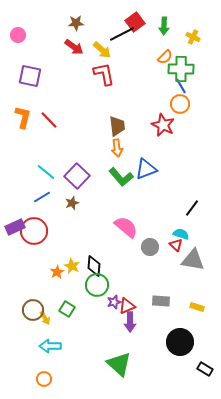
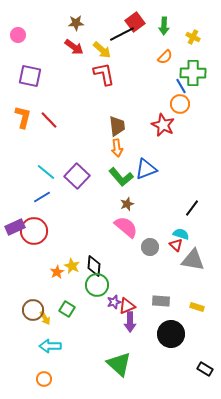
green cross at (181, 69): moved 12 px right, 4 px down
brown star at (72, 203): moved 55 px right, 1 px down
black circle at (180, 342): moved 9 px left, 8 px up
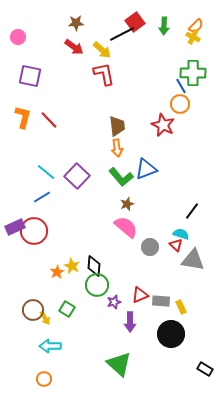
pink circle at (18, 35): moved 2 px down
orange semicircle at (165, 57): moved 31 px right, 31 px up
black line at (192, 208): moved 3 px down
red triangle at (127, 306): moved 13 px right, 11 px up
yellow rectangle at (197, 307): moved 16 px left; rotated 48 degrees clockwise
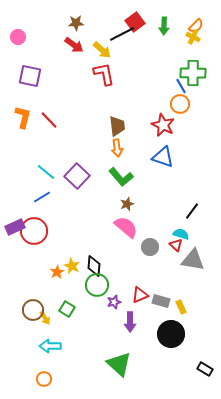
red arrow at (74, 47): moved 2 px up
blue triangle at (146, 169): moved 17 px right, 12 px up; rotated 40 degrees clockwise
gray rectangle at (161, 301): rotated 12 degrees clockwise
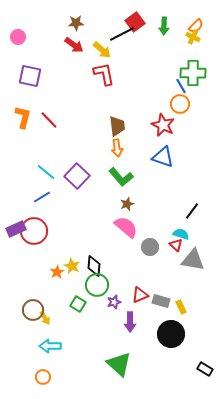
purple rectangle at (15, 227): moved 1 px right, 2 px down
green square at (67, 309): moved 11 px right, 5 px up
orange circle at (44, 379): moved 1 px left, 2 px up
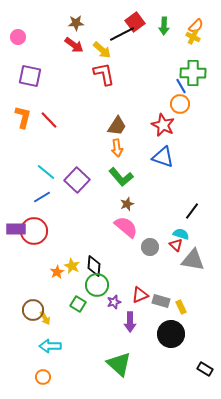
brown trapezoid at (117, 126): rotated 40 degrees clockwise
purple square at (77, 176): moved 4 px down
purple rectangle at (16, 229): rotated 24 degrees clockwise
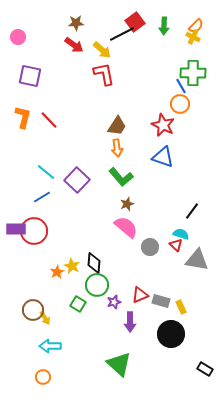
gray triangle at (193, 260): moved 4 px right
black diamond at (94, 266): moved 3 px up
